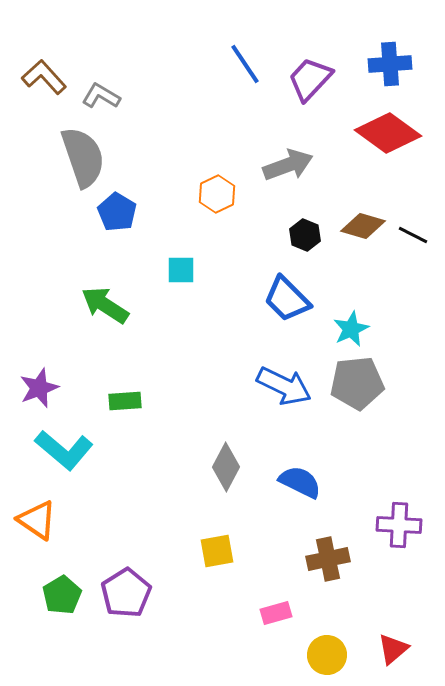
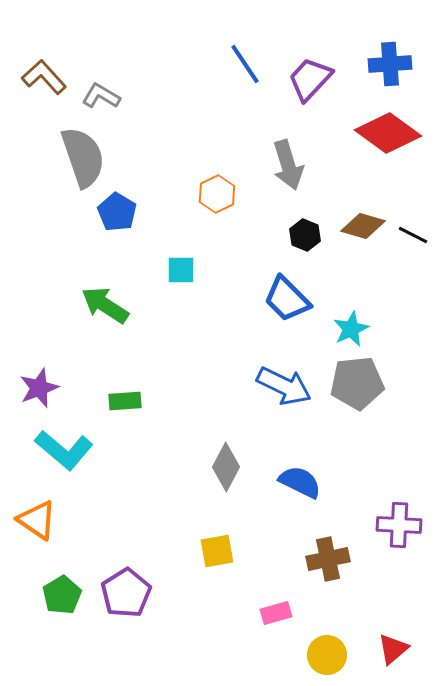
gray arrow: rotated 93 degrees clockwise
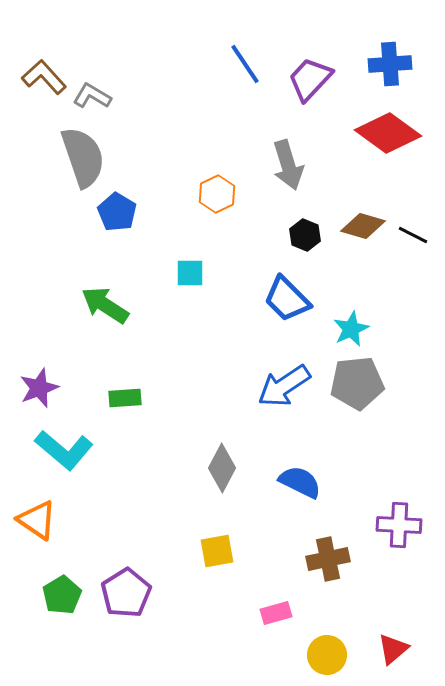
gray L-shape: moved 9 px left
cyan square: moved 9 px right, 3 px down
blue arrow: rotated 120 degrees clockwise
green rectangle: moved 3 px up
gray diamond: moved 4 px left, 1 px down
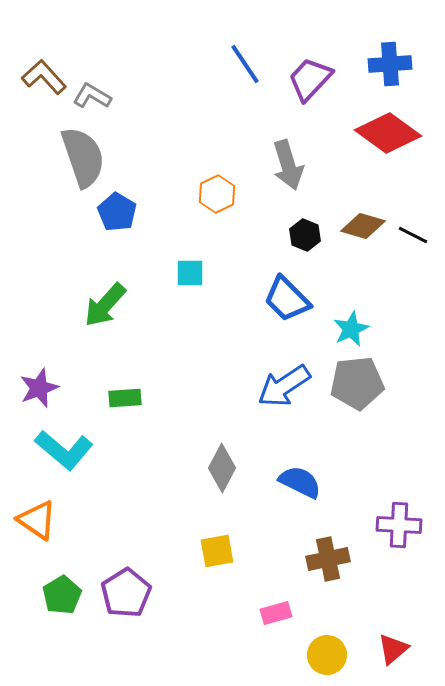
green arrow: rotated 81 degrees counterclockwise
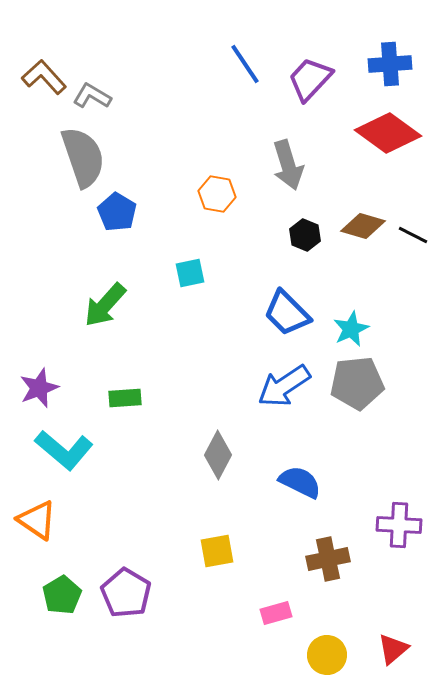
orange hexagon: rotated 24 degrees counterclockwise
cyan square: rotated 12 degrees counterclockwise
blue trapezoid: moved 14 px down
gray diamond: moved 4 px left, 13 px up
purple pentagon: rotated 9 degrees counterclockwise
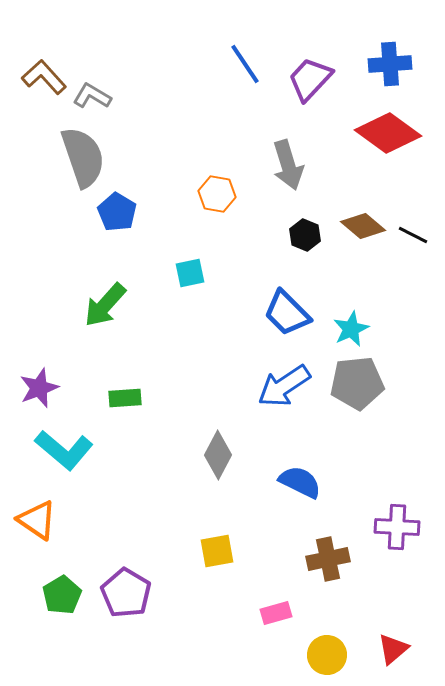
brown diamond: rotated 24 degrees clockwise
purple cross: moved 2 px left, 2 px down
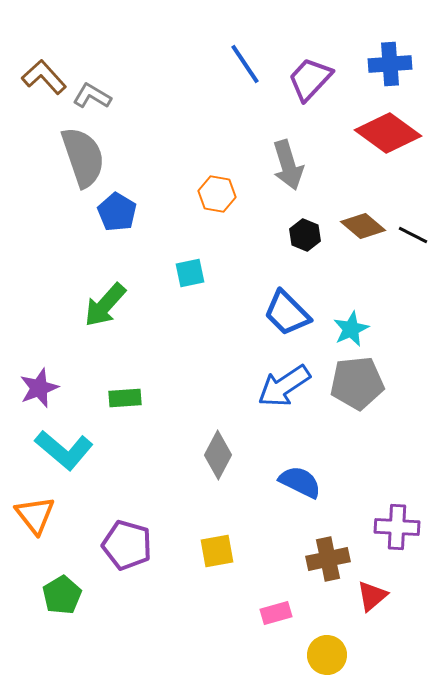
orange triangle: moved 2 px left, 5 px up; rotated 18 degrees clockwise
purple pentagon: moved 1 px right, 48 px up; rotated 15 degrees counterclockwise
red triangle: moved 21 px left, 53 px up
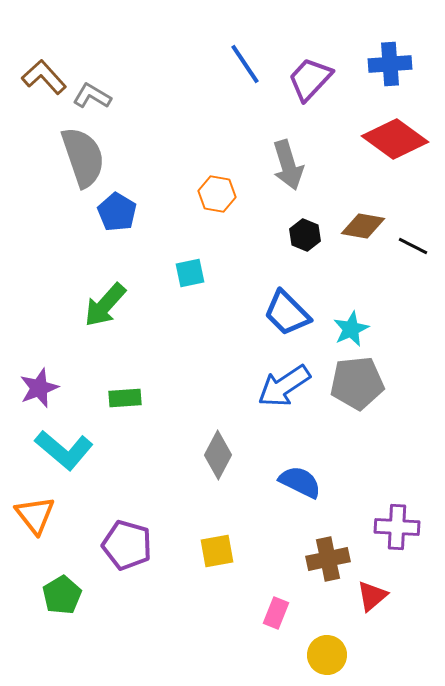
red diamond: moved 7 px right, 6 px down
brown diamond: rotated 30 degrees counterclockwise
black line: moved 11 px down
pink rectangle: rotated 52 degrees counterclockwise
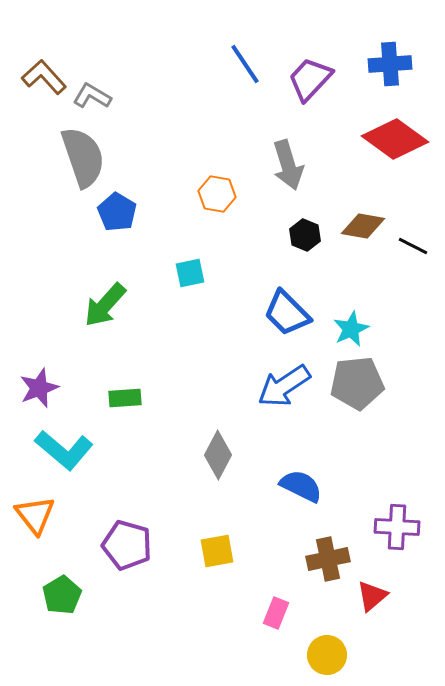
blue semicircle: moved 1 px right, 4 px down
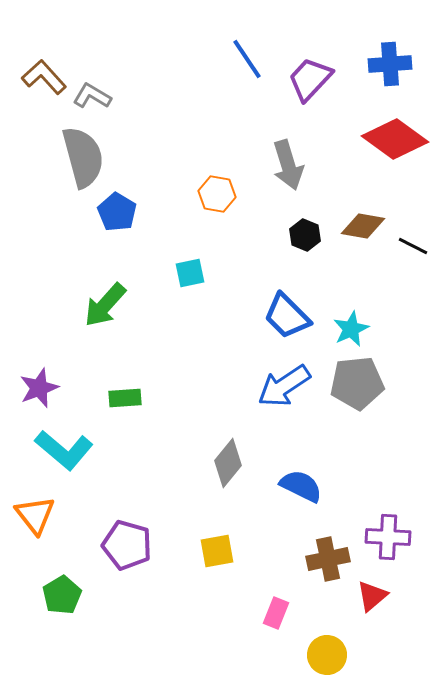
blue line: moved 2 px right, 5 px up
gray semicircle: rotated 4 degrees clockwise
blue trapezoid: moved 3 px down
gray diamond: moved 10 px right, 8 px down; rotated 12 degrees clockwise
purple cross: moved 9 px left, 10 px down
